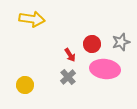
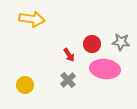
gray star: rotated 24 degrees clockwise
red arrow: moved 1 px left
gray cross: moved 3 px down
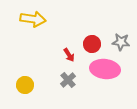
yellow arrow: moved 1 px right
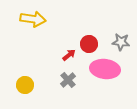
red circle: moved 3 px left
red arrow: rotated 96 degrees counterclockwise
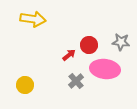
red circle: moved 1 px down
gray cross: moved 8 px right, 1 px down
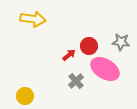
red circle: moved 1 px down
pink ellipse: rotated 24 degrees clockwise
yellow circle: moved 11 px down
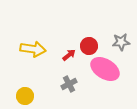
yellow arrow: moved 30 px down
gray star: rotated 12 degrees counterclockwise
gray cross: moved 7 px left, 3 px down; rotated 14 degrees clockwise
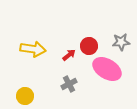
pink ellipse: moved 2 px right
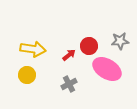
gray star: moved 1 px left, 1 px up
yellow circle: moved 2 px right, 21 px up
